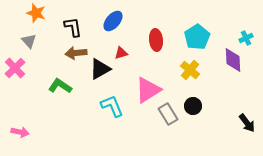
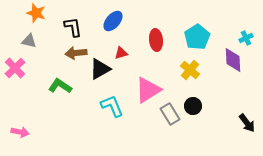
gray triangle: rotated 35 degrees counterclockwise
gray rectangle: moved 2 px right
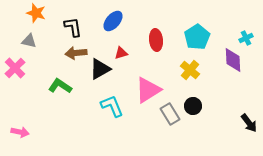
black arrow: moved 2 px right
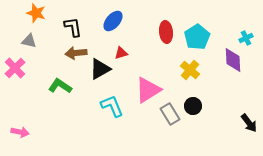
red ellipse: moved 10 px right, 8 px up
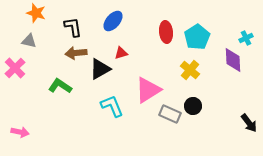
gray rectangle: rotated 35 degrees counterclockwise
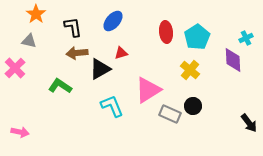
orange star: moved 1 px down; rotated 18 degrees clockwise
brown arrow: moved 1 px right
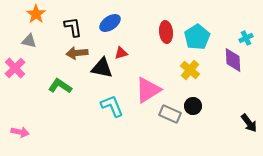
blue ellipse: moved 3 px left, 2 px down; rotated 15 degrees clockwise
black triangle: moved 2 px right, 1 px up; rotated 40 degrees clockwise
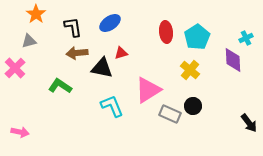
gray triangle: rotated 28 degrees counterclockwise
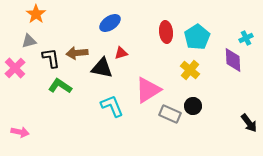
black L-shape: moved 22 px left, 31 px down
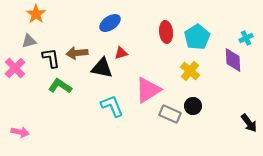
yellow cross: moved 1 px down
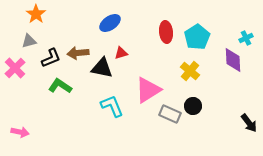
brown arrow: moved 1 px right
black L-shape: rotated 75 degrees clockwise
